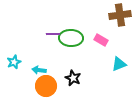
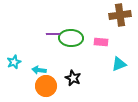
pink rectangle: moved 2 px down; rotated 24 degrees counterclockwise
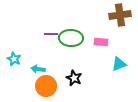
purple line: moved 2 px left
cyan star: moved 3 px up; rotated 24 degrees counterclockwise
cyan arrow: moved 1 px left, 1 px up
black star: moved 1 px right
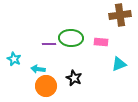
purple line: moved 2 px left, 10 px down
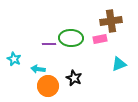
brown cross: moved 9 px left, 6 px down
pink rectangle: moved 1 px left, 3 px up; rotated 16 degrees counterclockwise
orange circle: moved 2 px right
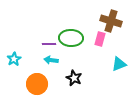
brown cross: rotated 25 degrees clockwise
pink rectangle: rotated 64 degrees counterclockwise
cyan star: rotated 16 degrees clockwise
cyan arrow: moved 13 px right, 9 px up
orange circle: moved 11 px left, 2 px up
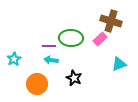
pink rectangle: rotated 32 degrees clockwise
purple line: moved 2 px down
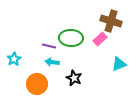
purple line: rotated 16 degrees clockwise
cyan arrow: moved 1 px right, 2 px down
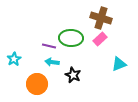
brown cross: moved 10 px left, 3 px up
black star: moved 1 px left, 3 px up
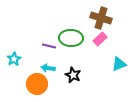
cyan arrow: moved 4 px left, 6 px down
